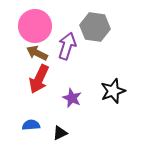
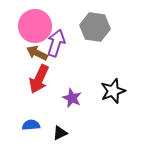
purple arrow: moved 11 px left, 3 px up
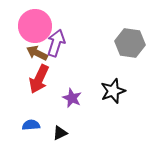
gray hexagon: moved 35 px right, 16 px down
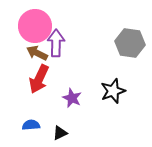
purple arrow: rotated 16 degrees counterclockwise
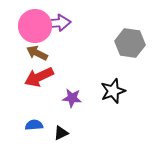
purple arrow: moved 1 px right, 20 px up; rotated 84 degrees clockwise
red arrow: moved 2 px up; rotated 40 degrees clockwise
purple star: rotated 18 degrees counterclockwise
blue semicircle: moved 3 px right
black triangle: moved 1 px right
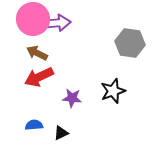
pink circle: moved 2 px left, 7 px up
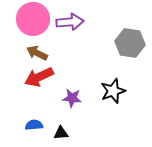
purple arrow: moved 13 px right, 1 px up
black triangle: rotated 21 degrees clockwise
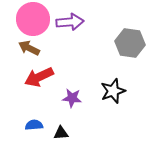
brown arrow: moved 8 px left, 5 px up
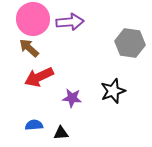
brown arrow: rotated 15 degrees clockwise
